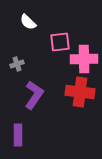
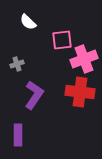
pink square: moved 2 px right, 2 px up
pink cross: rotated 20 degrees counterclockwise
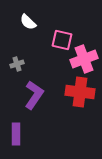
pink square: rotated 20 degrees clockwise
purple rectangle: moved 2 px left, 1 px up
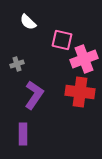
purple rectangle: moved 7 px right
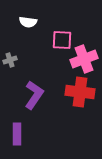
white semicircle: rotated 36 degrees counterclockwise
pink square: rotated 10 degrees counterclockwise
gray cross: moved 7 px left, 4 px up
purple rectangle: moved 6 px left
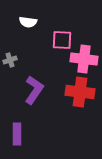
pink cross: rotated 28 degrees clockwise
purple L-shape: moved 5 px up
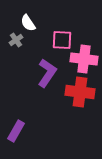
white semicircle: moved 1 px down; rotated 48 degrees clockwise
gray cross: moved 6 px right, 20 px up; rotated 16 degrees counterclockwise
purple L-shape: moved 13 px right, 17 px up
purple rectangle: moved 1 px left, 3 px up; rotated 30 degrees clockwise
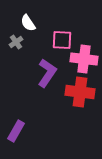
gray cross: moved 2 px down
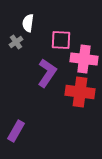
white semicircle: rotated 42 degrees clockwise
pink square: moved 1 px left
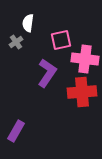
pink square: rotated 15 degrees counterclockwise
pink cross: moved 1 px right
red cross: moved 2 px right; rotated 12 degrees counterclockwise
